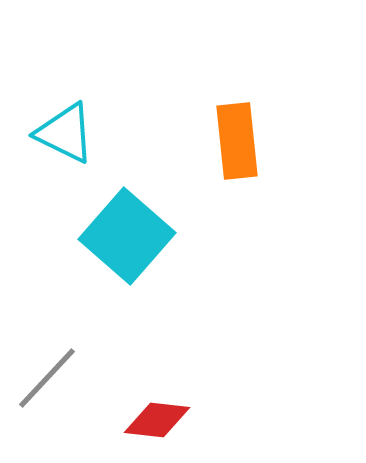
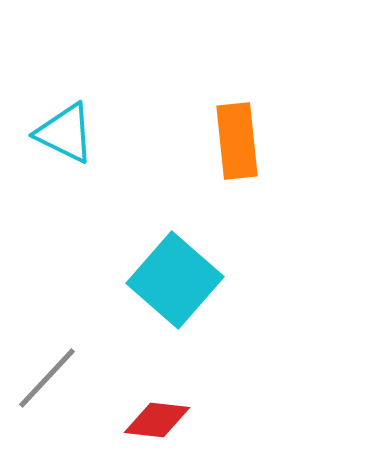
cyan square: moved 48 px right, 44 px down
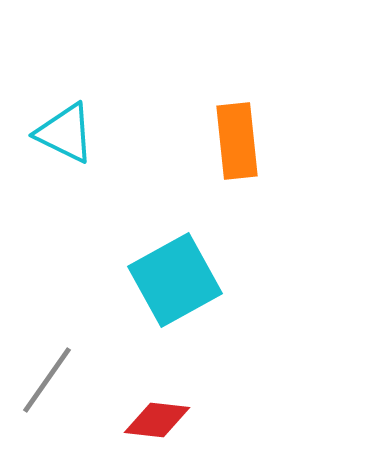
cyan square: rotated 20 degrees clockwise
gray line: moved 2 px down; rotated 8 degrees counterclockwise
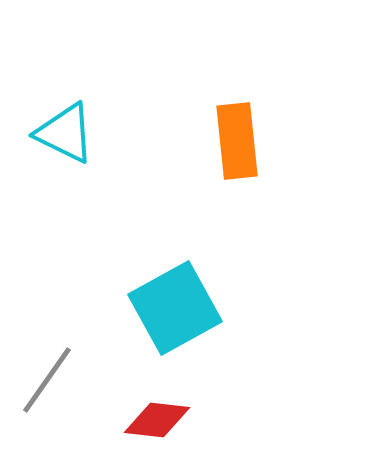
cyan square: moved 28 px down
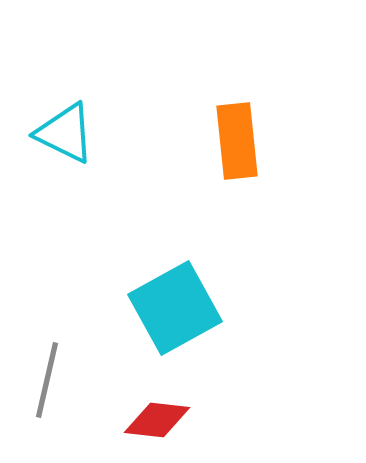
gray line: rotated 22 degrees counterclockwise
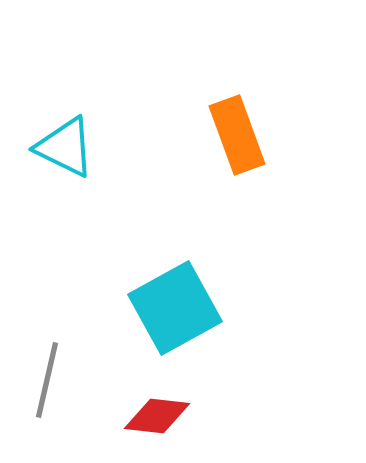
cyan triangle: moved 14 px down
orange rectangle: moved 6 px up; rotated 14 degrees counterclockwise
red diamond: moved 4 px up
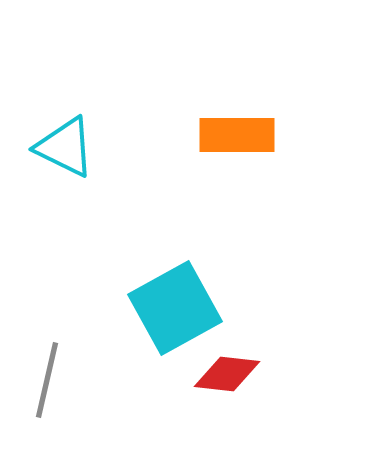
orange rectangle: rotated 70 degrees counterclockwise
red diamond: moved 70 px right, 42 px up
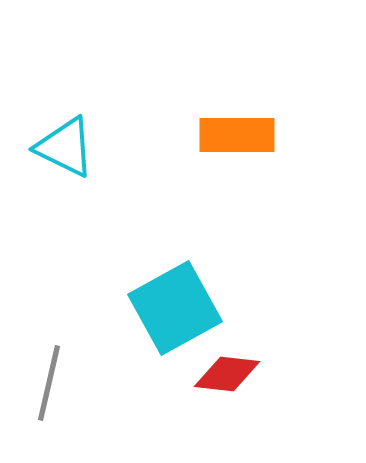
gray line: moved 2 px right, 3 px down
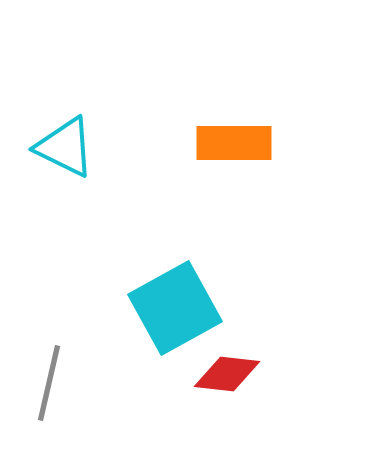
orange rectangle: moved 3 px left, 8 px down
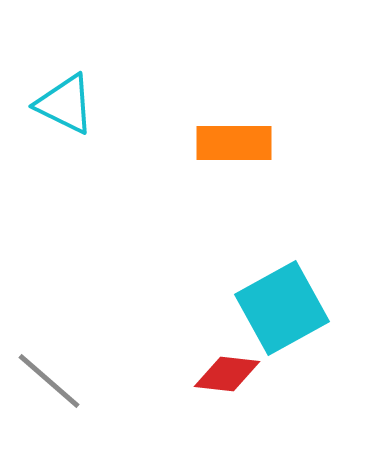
cyan triangle: moved 43 px up
cyan square: moved 107 px right
gray line: moved 2 px up; rotated 62 degrees counterclockwise
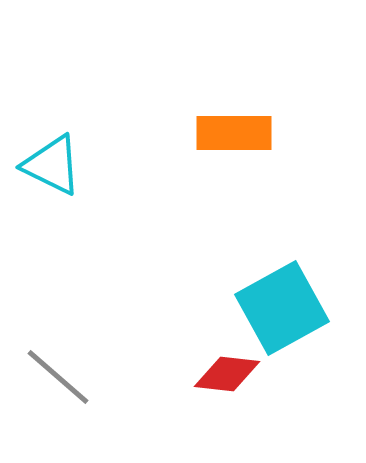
cyan triangle: moved 13 px left, 61 px down
orange rectangle: moved 10 px up
gray line: moved 9 px right, 4 px up
